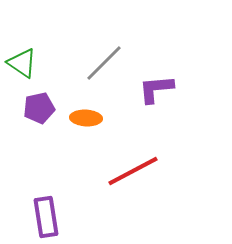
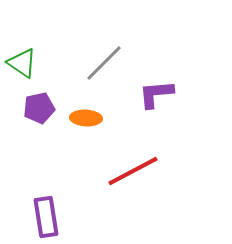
purple L-shape: moved 5 px down
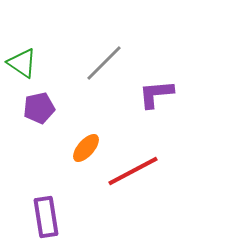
orange ellipse: moved 30 px down; rotated 52 degrees counterclockwise
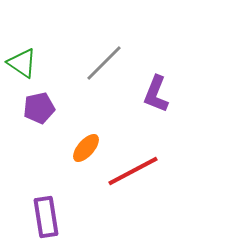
purple L-shape: rotated 63 degrees counterclockwise
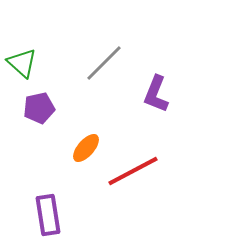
green triangle: rotated 8 degrees clockwise
purple rectangle: moved 2 px right, 2 px up
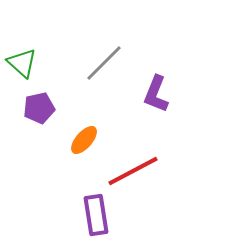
orange ellipse: moved 2 px left, 8 px up
purple rectangle: moved 48 px right
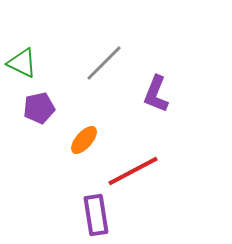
green triangle: rotated 16 degrees counterclockwise
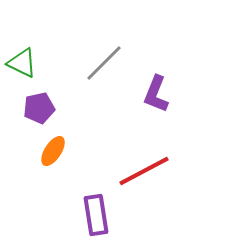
orange ellipse: moved 31 px left, 11 px down; rotated 8 degrees counterclockwise
red line: moved 11 px right
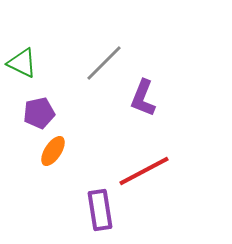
purple L-shape: moved 13 px left, 4 px down
purple pentagon: moved 5 px down
purple rectangle: moved 4 px right, 5 px up
